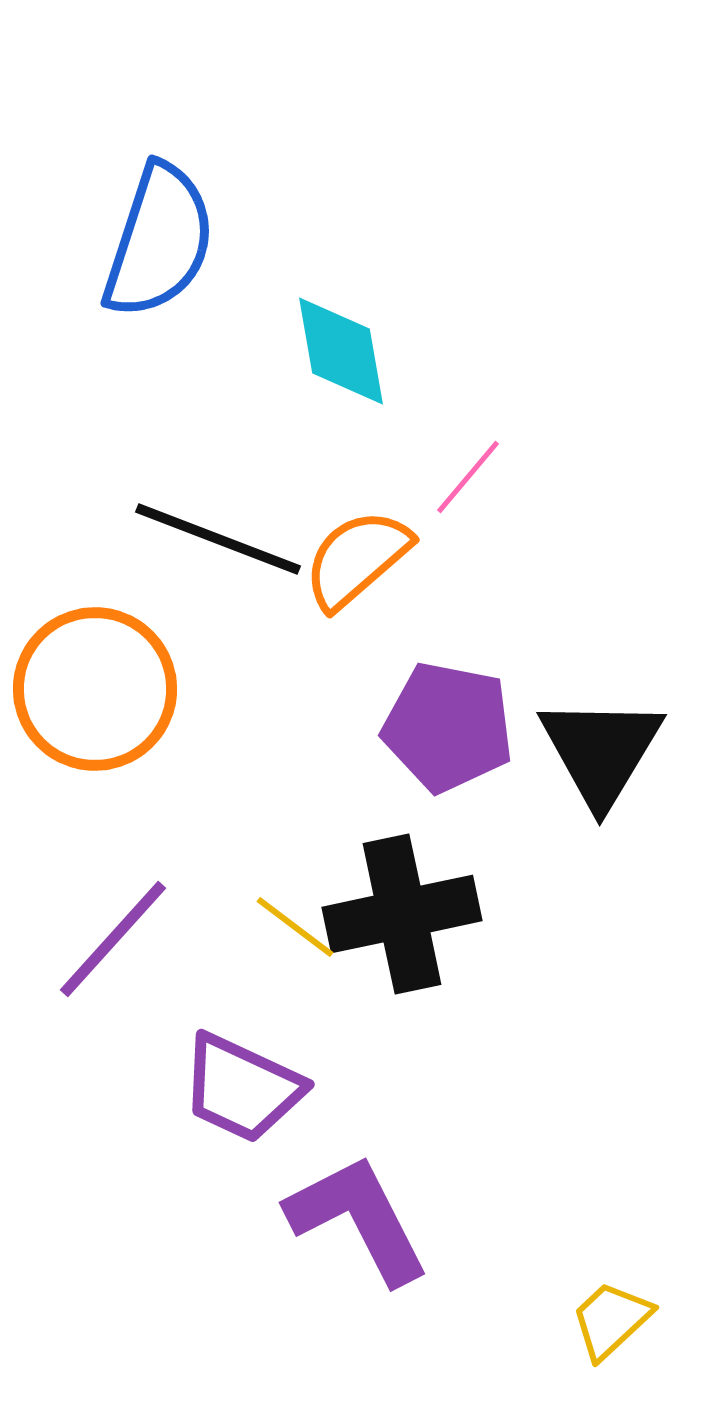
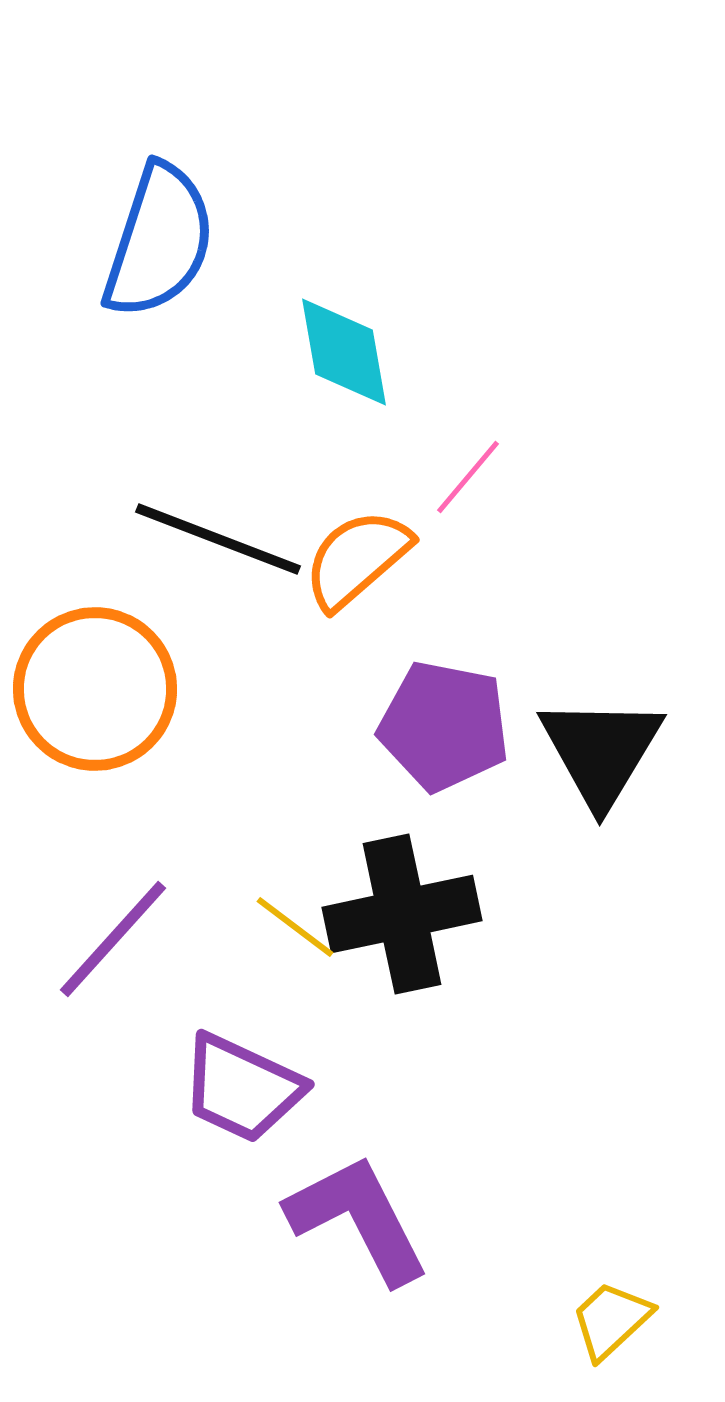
cyan diamond: moved 3 px right, 1 px down
purple pentagon: moved 4 px left, 1 px up
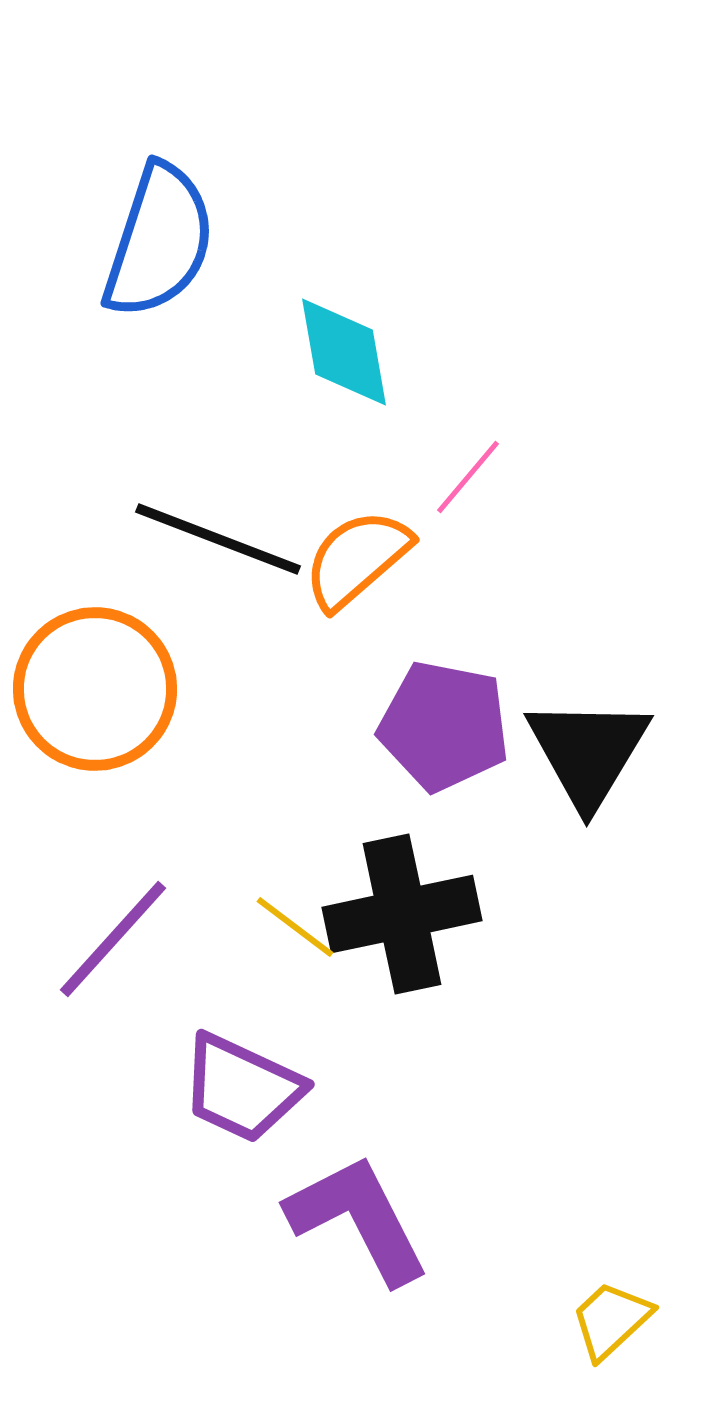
black triangle: moved 13 px left, 1 px down
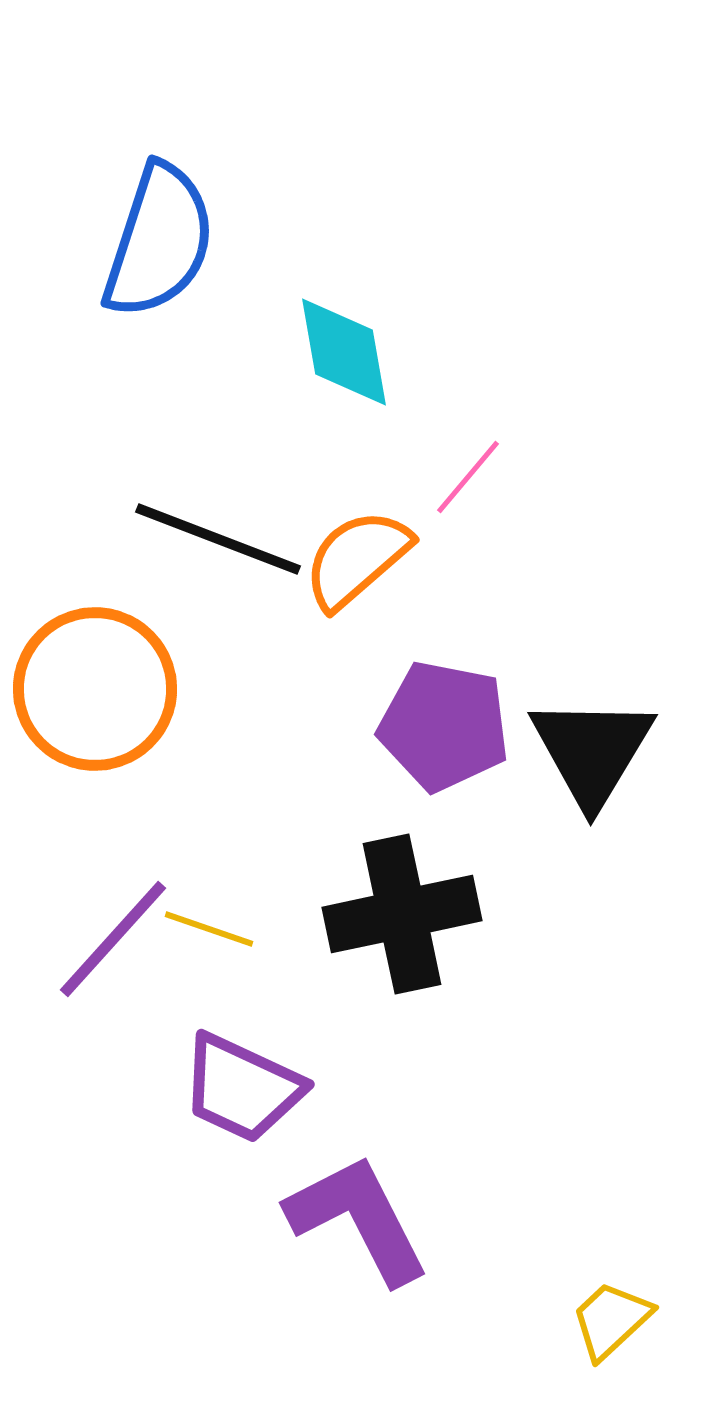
black triangle: moved 4 px right, 1 px up
yellow line: moved 86 px left, 2 px down; rotated 18 degrees counterclockwise
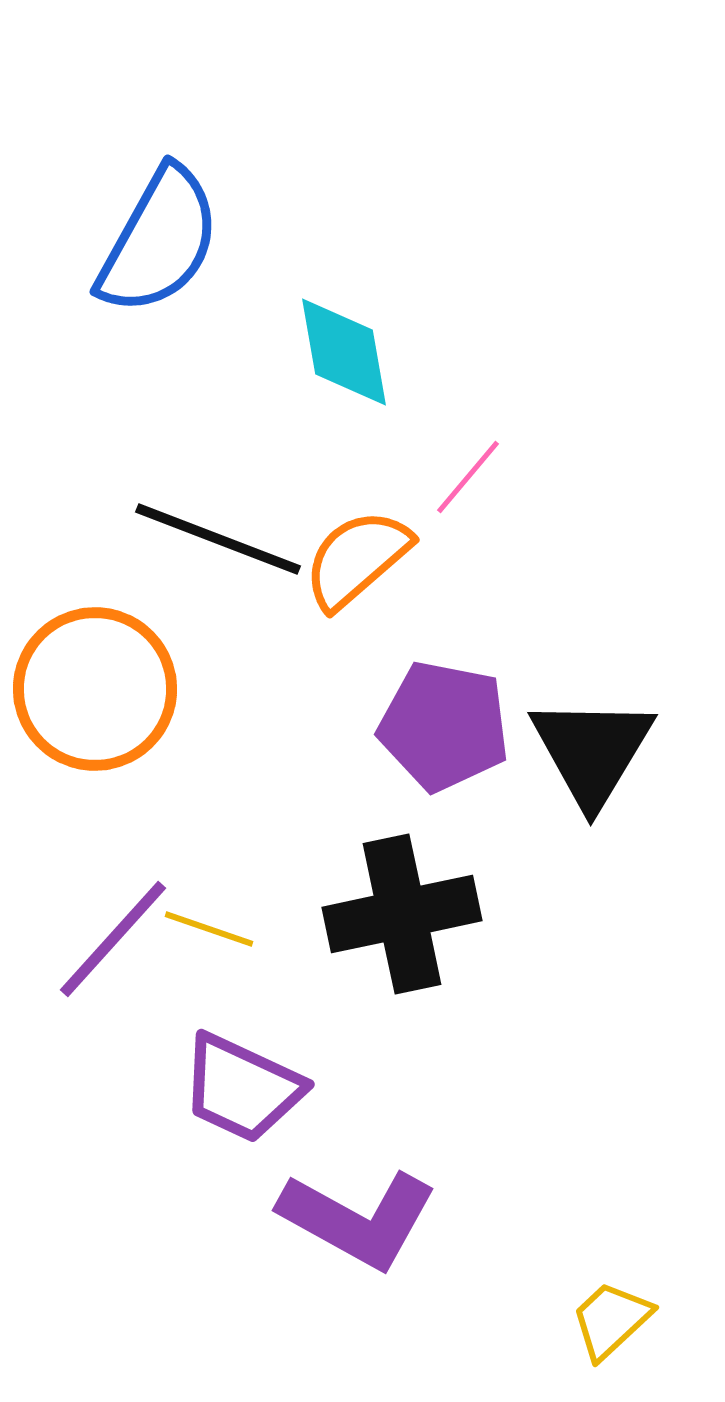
blue semicircle: rotated 11 degrees clockwise
purple L-shape: rotated 146 degrees clockwise
